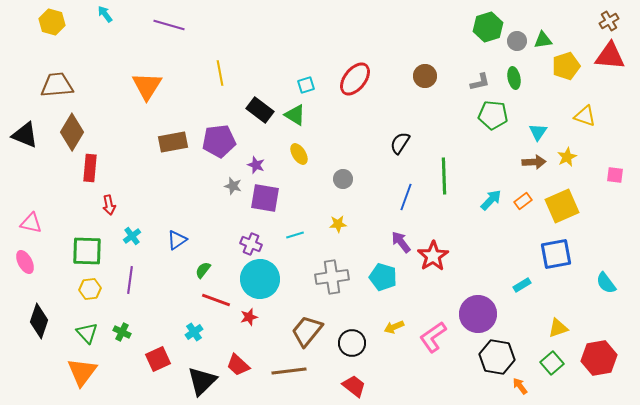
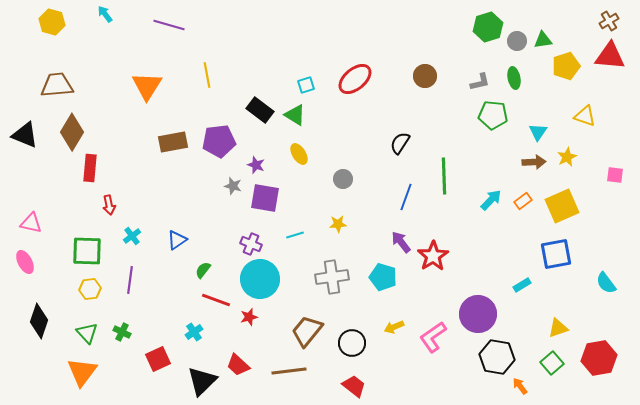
yellow line at (220, 73): moved 13 px left, 2 px down
red ellipse at (355, 79): rotated 12 degrees clockwise
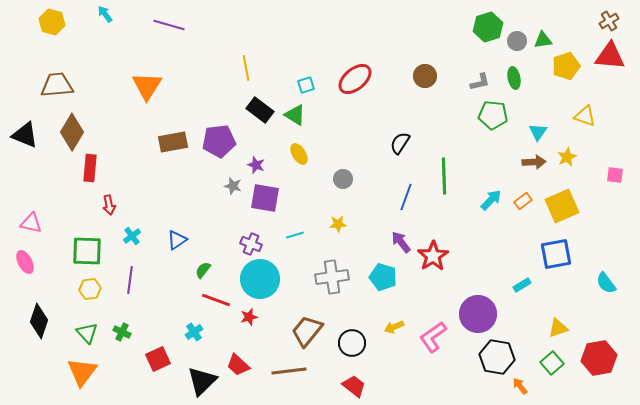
yellow line at (207, 75): moved 39 px right, 7 px up
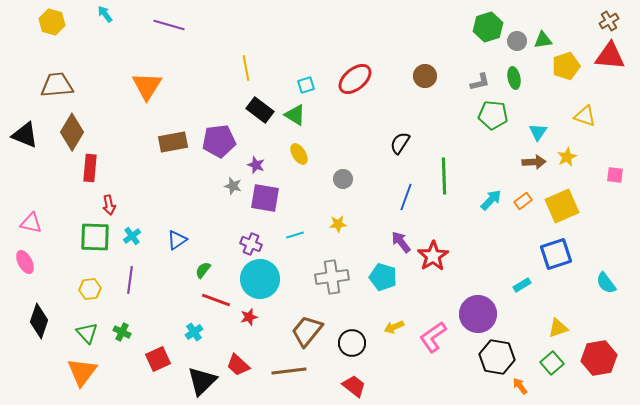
green square at (87, 251): moved 8 px right, 14 px up
blue square at (556, 254): rotated 8 degrees counterclockwise
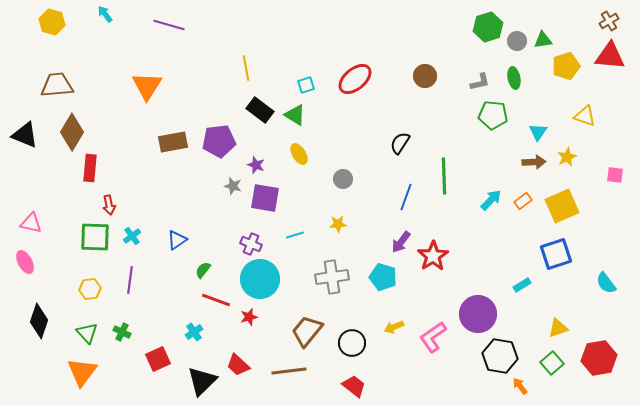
purple arrow at (401, 242): rotated 105 degrees counterclockwise
black hexagon at (497, 357): moved 3 px right, 1 px up
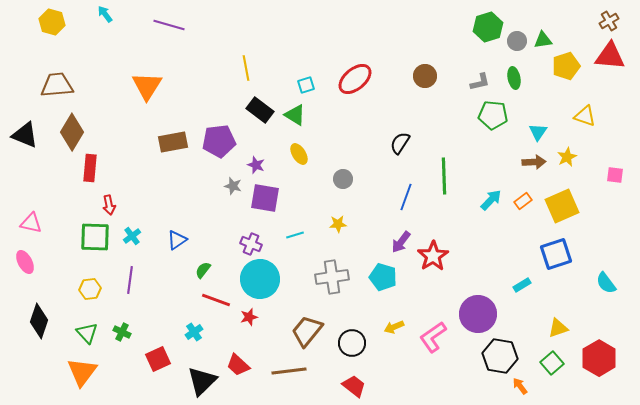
red hexagon at (599, 358): rotated 20 degrees counterclockwise
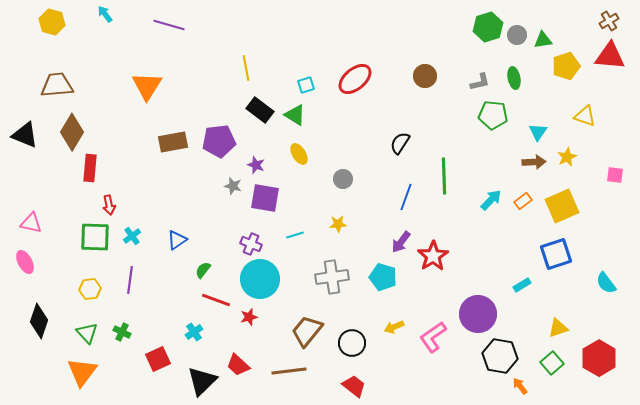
gray circle at (517, 41): moved 6 px up
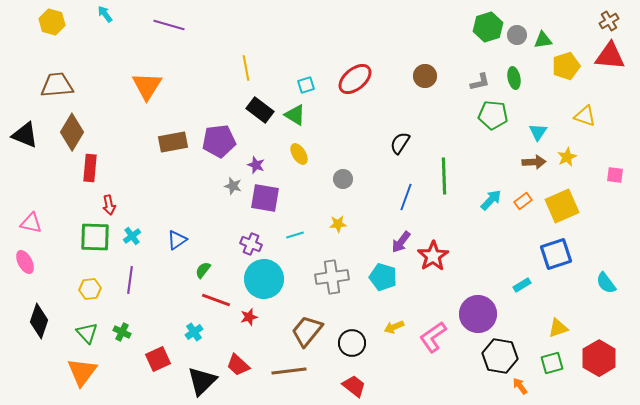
cyan circle at (260, 279): moved 4 px right
green square at (552, 363): rotated 25 degrees clockwise
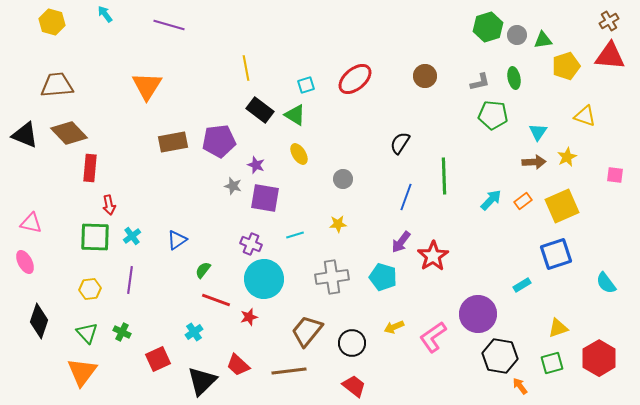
brown diamond at (72, 132): moved 3 px left, 1 px down; rotated 75 degrees counterclockwise
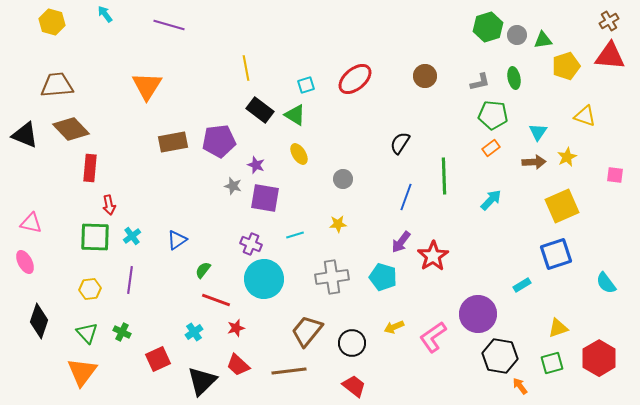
brown diamond at (69, 133): moved 2 px right, 4 px up
orange rectangle at (523, 201): moved 32 px left, 53 px up
red star at (249, 317): moved 13 px left, 11 px down
